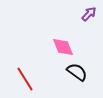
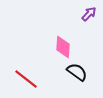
pink diamond: rotated 25 degrees clockwise
red line: moved 1 px right; rotated 20 degrees counterclockwise
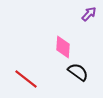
black semicircle: moved 1 px right
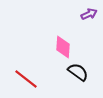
purple arrow: rotated 21 degrees clockwise
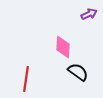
red line: rotated 60 degrees clockwise
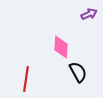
pink diamond: moved 2 px left
black semicircle: rotated 25 degrees clockwise
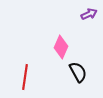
pink diamond: rotated 20 degrees clockwise
red line: moved 1 px left, 2 px up
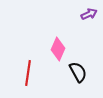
pink diamond: moved 3 px left, 2 px down
red line: moved 3 px right, 4 px up
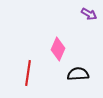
purple arrow: rotated 56 degrees clockwise
black semicircle: moved 2 px down; rotated 65 degrees counterclockwise
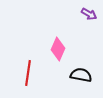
black semicircle: moved 3 px right, 1 px down; rotated 15 degrees clockwise
